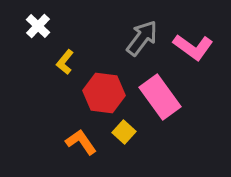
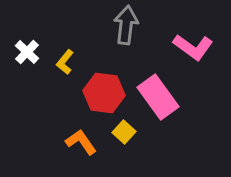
white cross: moved 11 px left, 26 px down
gray arrow: moved 16 px left, 13 px up; rotated 30 degrees counterclockwise
pink rectangle: moved 2 px left
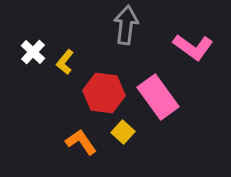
white cross: moved 6 px right
yellow square: moved 1 px left
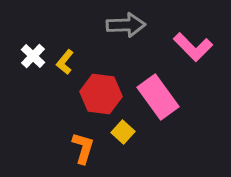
gray arrow: rotated 81 degrees clockwise
pink L-shape: rotated 9 degrees clockwise
white cross: moved 4 px down
red hexagon: moved 3 px left, 1 px down
orange L-shape: moved 2 px right, 6 px down; rotated 52 degrees clockwise
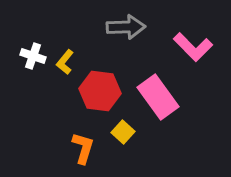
gray arrow: moved 2 px down
white cross: rotated 25 degrees counterclockwise
red hexagon: moved 1 px left, 3 px up
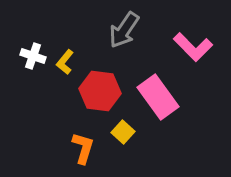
gray arrow: moved 2 px left, 3 px down; rotated 126 degrees clockwise
